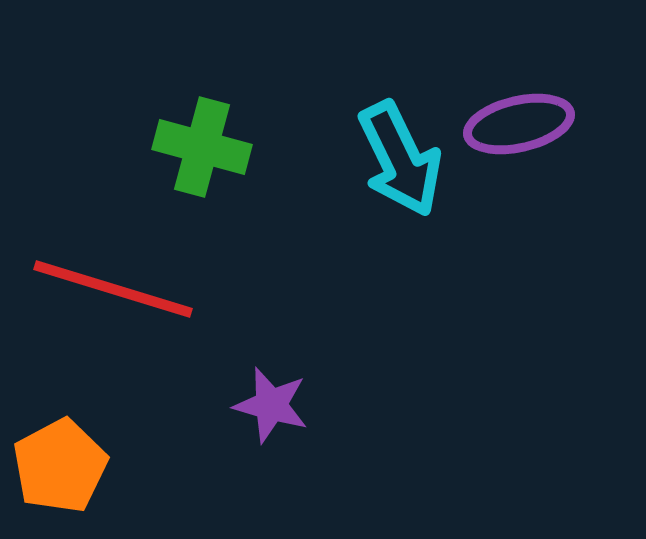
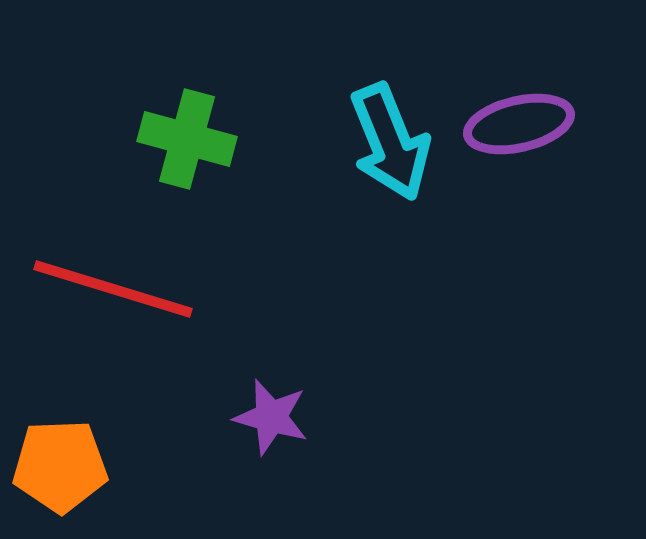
green cross: moved 15 px left, 8 px up
cyan arrow: moved 10 px left, 17 px up; rotated 4 degrees clockwise
purple star: moved 12 px down
orange pentagon: rotated 26 degrees clockwise
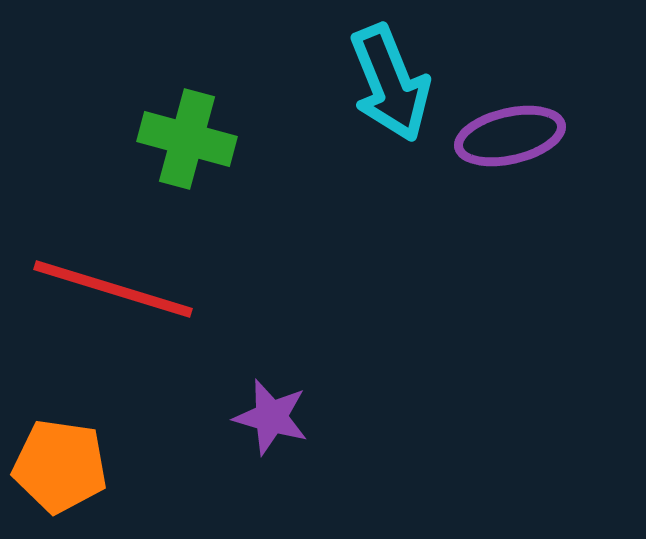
purple ellipse: moved 9 px left, 12 px down
cyan arrow: moved 59 px up
orange pentagon: rotated 10 degrees clockwise
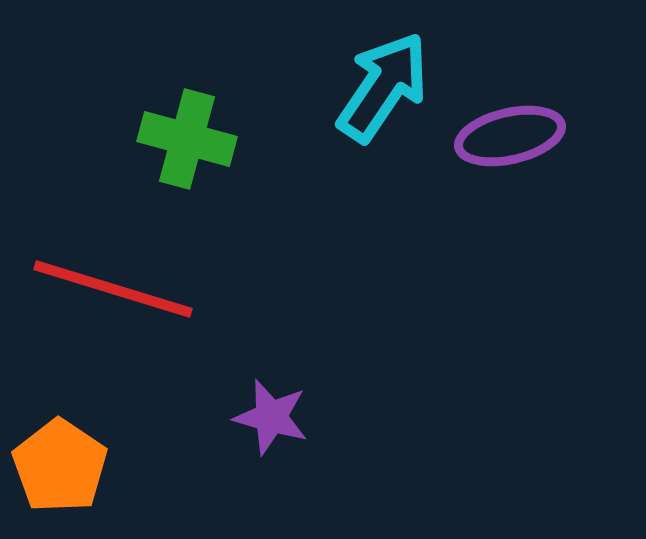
cyan arrow: moved 7 px left, 4 px down; rotated 124 degrees counterclockwise
orange pentagon: rotated 26 degrees clockwise
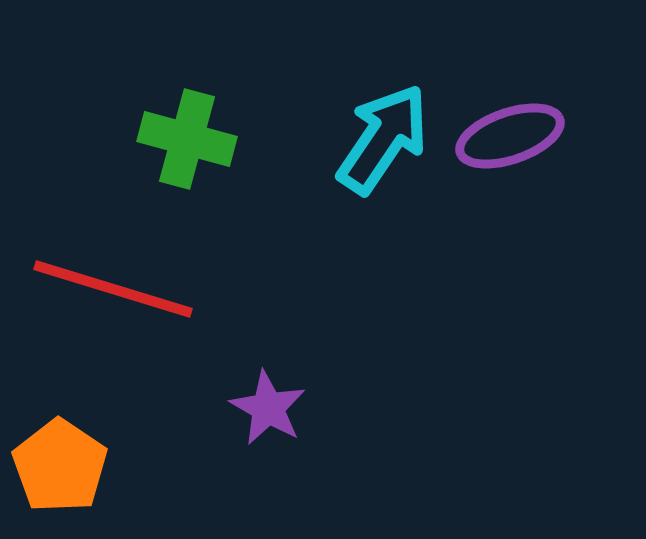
cyan arrow: moved 52 px down
purple ellipse: rotated 6 degrees counterclockwise
purple star: moved 3 px left, 9 px up; rotated 14 degrees clockwise
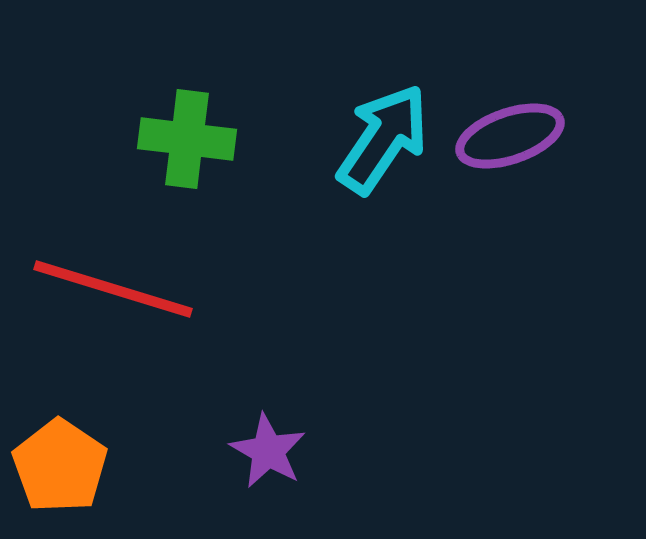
green cross: rotated 8 degrees counterclockwise
purple star: moved 43 px down
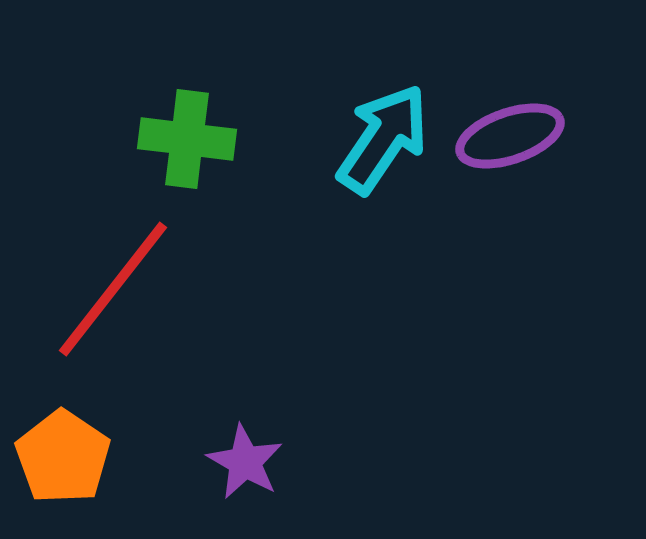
red line: rotated 69 degrees counterclockwise
purple star: moved 23 px left, 11 px down
orange pentagon: moved 3 px right, 9 px up
